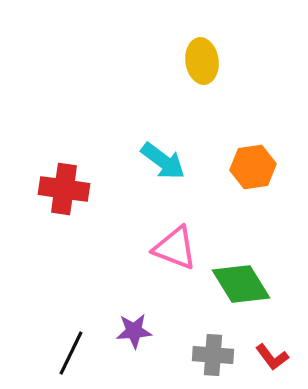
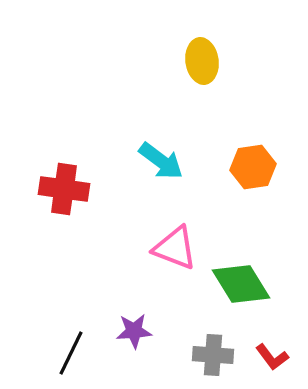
cyan arrow: moved 2 px left
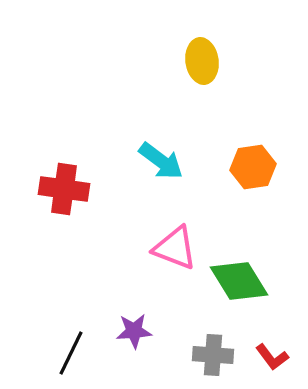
green diamond: moved 2 px left, 3 px up
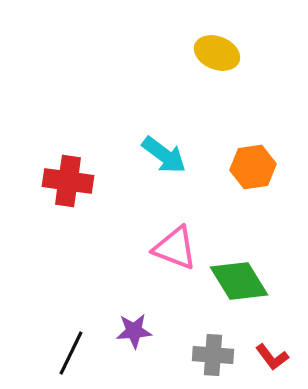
yellow ellipse: moved 15 px right, 8 px up; rotated 60 degrees counterclockwise
cyan arrow: moved 3 px right, 6 px up
red cross: moved 4 px right, 8 px up
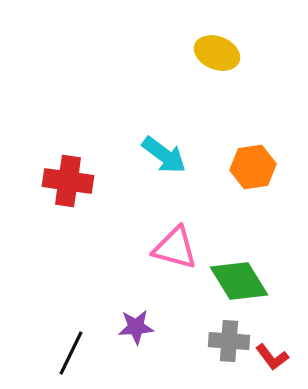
pink triangle: rotated 6 degrees counterclockwise
purple star: moved 2 px right, 4 px up
gray cross: moved 16 px right, 14 px up
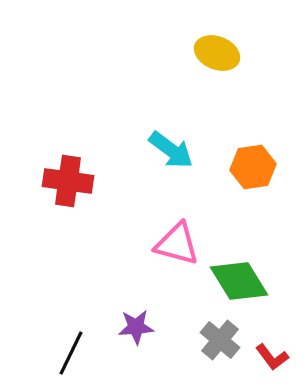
cyan arrow: moved 7 px right, 5 px up
pink triangle: moved 2 px right, 4 px up
gray cross: moved 9 px left, 1 px up; rotated 36 degrees clockwise
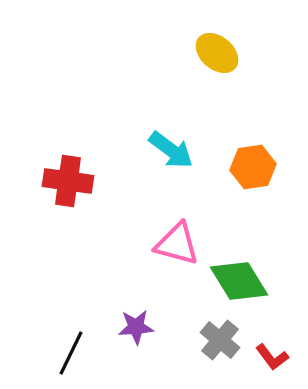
yellow ellipse: rotated 18 degrees clockwise
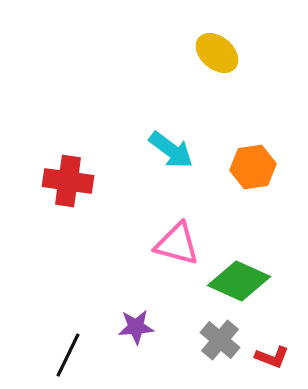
green diamond: rotated 34 degrees counterclockwise
black line: moved 3 px left, 2 px down
red L-shape: rotated 32 degrees counterclockwise
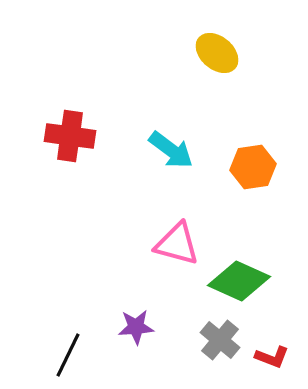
red cross: moved 2 px right, 45 px up
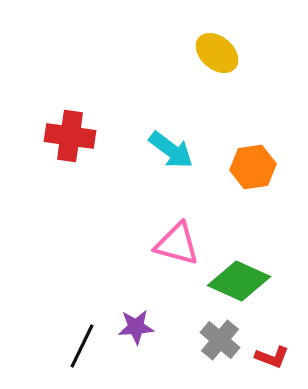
black line: moved 14 px right, 9 px up
